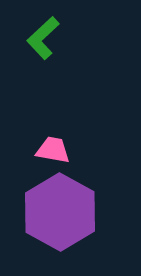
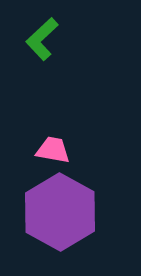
green L-shape: moved 1 px left, 1 px down
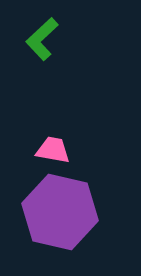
purple hexagon: rotated 16 degrees counterclockwise
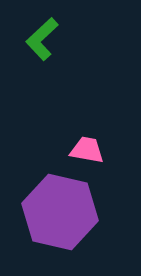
pink trapezoid: moved 34 px right
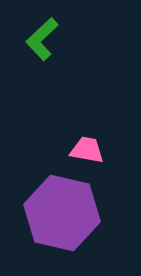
purple hexagon: moved 2 px right, 1 px down
